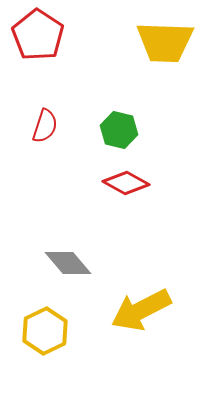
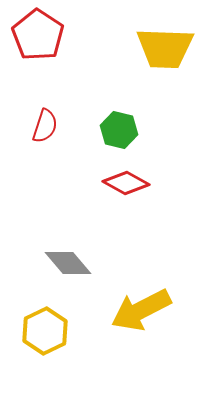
yellow trapezoid: moved 6 px down
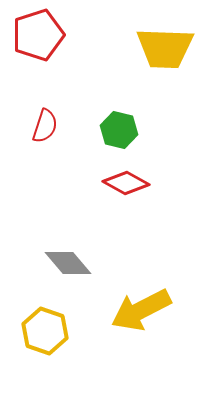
red pentagon: rotated 21 degrees clockwise
yellow hexagon: rotated 15 degrees counterclockwise
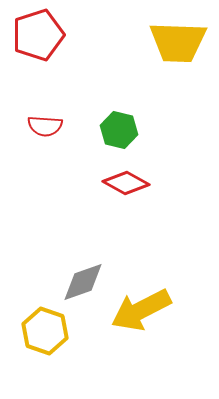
yellow trapezoid: moved 13 px right, 6 px up
red semicircle: rotated 76 degrees clockwise
gray diamond: moved 15 px right, 19 px down; rotated 69 degrees counterclockwise
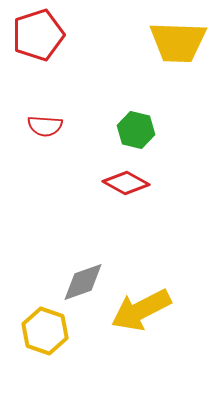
green hexagon: moved 17 px right
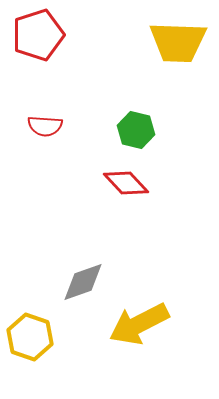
red diamond: rotated 18 degrees clockwise
yellow arrow: moved 2 px left, 14 px down
yellow hexagon: moved 15 px left, 6 px down
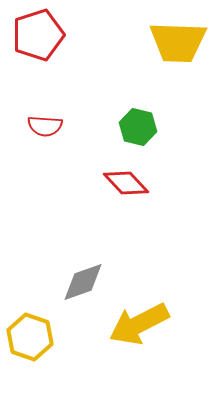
green hexagon: moved 2 px right, 3 px up
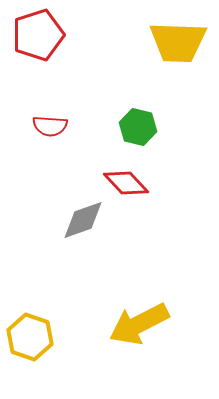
red semicircle: moved 5 px right
gray diamond: moved 62 px up
